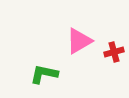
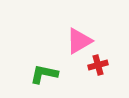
red cross: moved 16 px left, 13 px down
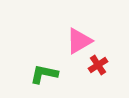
red cross: rotated 18 degrees counterclockwise
